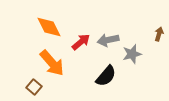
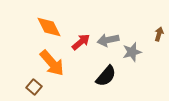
gray star: moved 2 px up
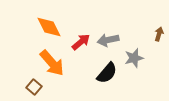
gray star: moved 2 px right, 6 px down
black semicircle: moved 1 px right, 3 px up
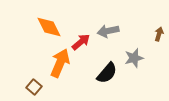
gray arrow: moved 9 px up
orange arrow: moved 8 px right; rotated 116 degrees counterclockwise
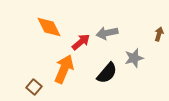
gray arrow: moved 1 px left, 2 px down
orange arrow: moved 4 px right, 6 px down
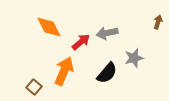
brown arrow: moved 1 px left, 12 px up
orange arrow: moved 2 px down
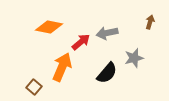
brown arrow: moved 8 px left
orange diamond: rotated 52 degrees counterclockwise
orange arrow: moved 2 px left, 4 px up
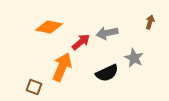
gray star: rotated 30 degrees counterclockwise
black semicircle: rotated 25 degrees clockwise
brown square: rotated 21 degrees counterclockwise
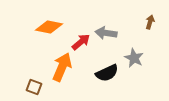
gray arrow: moved 1 px left; rotated 20 degrees clockwise
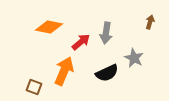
gray arrow: rotated 90 degrees counterclockwise
orange arrow: moved 2 px right, 4 px down
